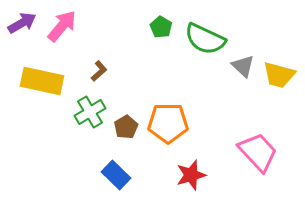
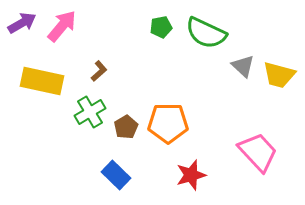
green pentagon: rotated 30 degrees clockwise
green semicircle: moved 1 px right, 6 px up
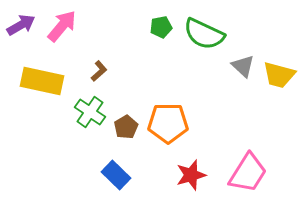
purple arrow: moved 1 px left, 2 px down
green semicircle: moved 2 px left, 1 px down
green cross: rotated 24 degrees counterclockwise
pink trapezoid: moved 10 px left, 21 px down; rotated 75 degrees clockwise
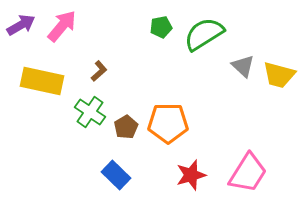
green semicircle: rotated 123 degrees clockwise
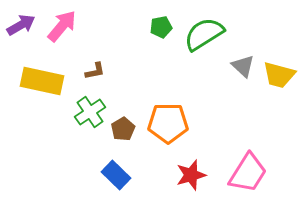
brown L-shape: moved 4 px left; rotated 30 degrees clockwise
green cross: rotated 20 degrees clockwise
brown pentagon: moved 3 px left, 2 px down
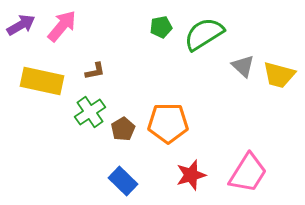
blue rectangle: moved 7 px right, 6 px down
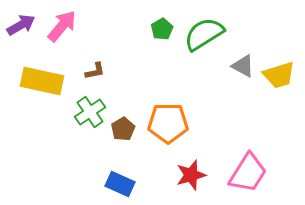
green pentagon: moved 1 px right, 2 px down; rotated 20 degrees counterclockwise
gray triangle: rotated 15 degrees counterclockwise
yellow trapezoid: rotated 32 degrees counterclockwise
blue rectangle: moved 3 px left, 3 px down; rotated 20 degrees counterclockwise
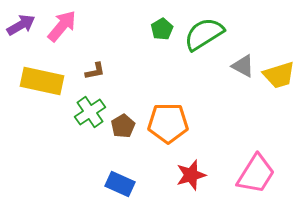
brown pentagon: moved 3 px up
pink trapezoid: moved 8 px right, 1 px down
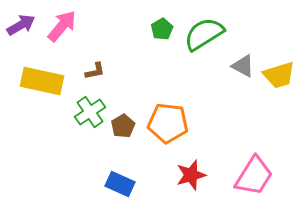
orange pentagon: rotated 6 degrees clockwise
pink trapezoid: moved 2 px left, 2 px down
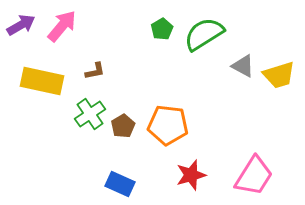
green cross: moved 2 px down
orange pentagon: moved 2 px down
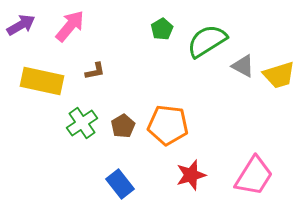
pink arrow: moved 8 px right
green semicircle: moved 3 px right, 7 px down
green cross: moved 8 px left, 9 px down
blue rectangle: rotated 28 degrees clockwise
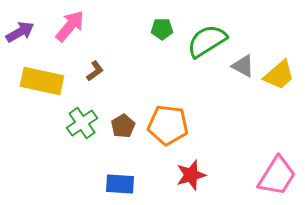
purple arrow: moved 1 px left, 7 px down
green pentagon: rotated 30 degrees clockwise
brown L-shape: rotated 25 degrees counterclockwise
yellow trapezoid: rotated 24 degrees counterclockwise
pink trapezoid: moved 23 px right
blue rectangle: rotated 48 degrees counterclockwise
